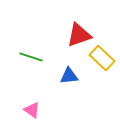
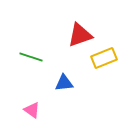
red triangle: moved 1 px right
yellow rectangle: moved 2 px right; rotated 65 degrees counterclockwise
blue triangle: moved 5 px left, 7 px down
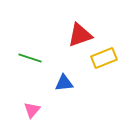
green line: moved 1 px left, 1 px down
pink triangle: rotated 36 degrees clockwise
